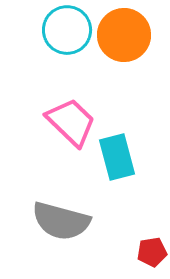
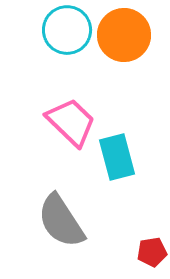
gray semicircle: rotated 42 degrees clockwise
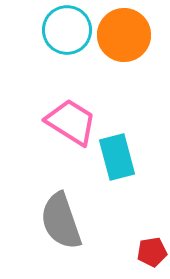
pink trapezoid: rotated 12 degrees counterclockwise
gray semicircle: rotated 14 degrees clockwise
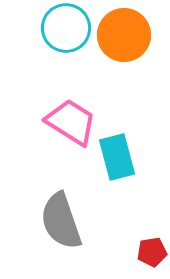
cyan circle: moved 1 px left, 2 px up
